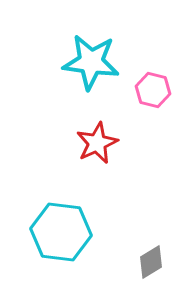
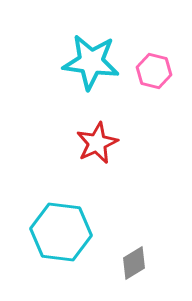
pink hexagon: moved 1 px right, 19 px up
gray diamond: moved 17 px left, 1 px down
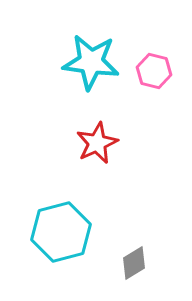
cyan hexagon: rotated 22 degrees counterclockwise
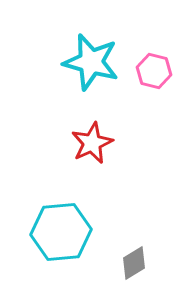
cyan star: rotated 8 degrees clockwise
red star: moved 5 px left
cyan hexagon: rotated 10 degrees clockwise
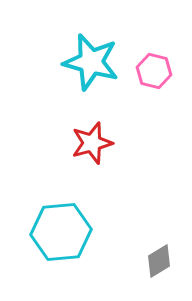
red star: rotated 9 degrees clockwise
gray diamond: moved 25 px right, 2 px up
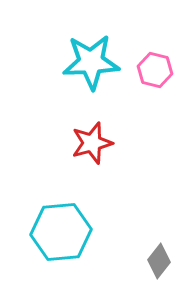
cyan star: rotated 18 degrees counterclockwise
pink hexagon: moved 1 px right, 1 px up
gray diamond: rotated 20 degrees counterclockwise
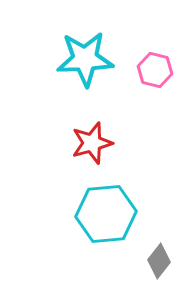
cyan star: moved 6 px left, 3 px up
cyan hexagon: moved 45 px right, 18 px up
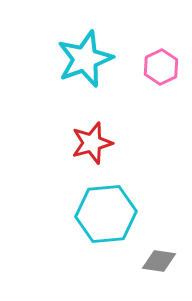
cyan star: rotated 18 degrees counterclockwise
pink hexagon: moved 6 px right, 3 px up; rotated 20 degrees clockwise
gray diamond: rotated 60 degrees clockwise
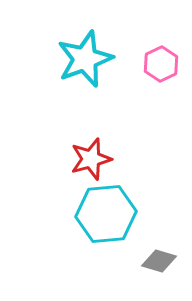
pink hexagon: moved 3 px up
red star: moved 1 px left, 16 px down
gray diamond: rotated 8 degrees clockwise
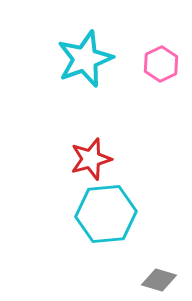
gray diamond: moved 19 px down
